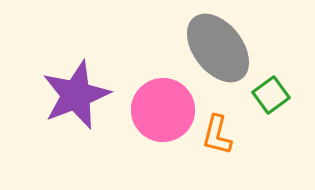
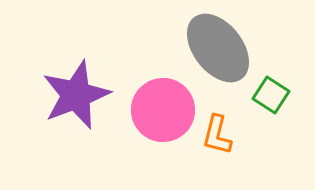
green square: rotated 21 degrees counterclockwise
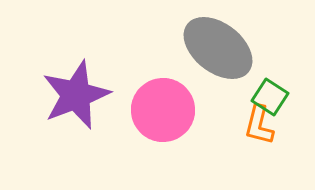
gray ellipse: rotated 14 degrees counterclockwise
green square: moved 1 px left, 2 px down
orange L-shape: moved 42 px right, 10 px up
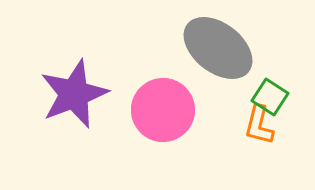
purple star: moved 2 px left, 1 px up
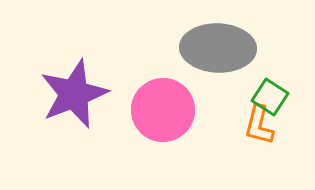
gray ellipse: rotated 36 degrees counterclockwise
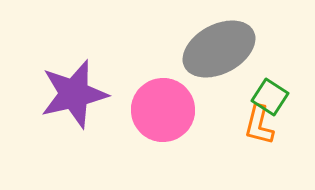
gray ellipse: moved 1 px right, 1 px down; rotated 30 degrees counterclockwise
purple star: rotated 8 degrees clockwise
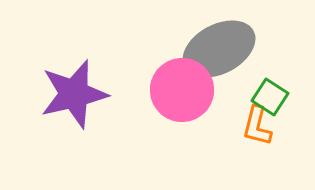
pink circle: moved 19 px right, 20 px up
orange L-shape: moved 2 px left, 1 px down
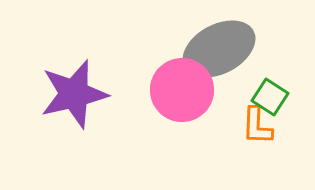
orange L-shape: rotated 12 degrees counterclockwise
